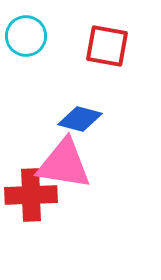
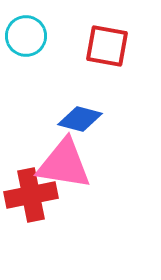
red cross: rotated 9 degrees counterclockwise
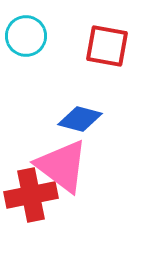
pink triangle: moved 2 px left, 2 px down; rotated 28 degrees clockwise
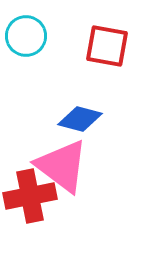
red cross: moved 1 px left, 1 px down
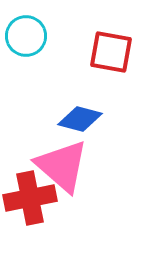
red square: moved 4 px right, 6 px down
pink triangle: rotated 4 degrees clockwise
red cross: moved 2 px down
